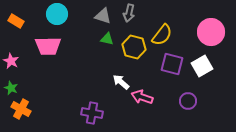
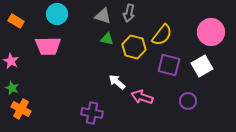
purple square: moved 3 px left, 1 px down
white arrow: moved 4 px left
green star: moved 1 px right
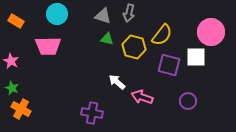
white square: moved 6 px left, 9 px up; rotated 30 degrees clockwise
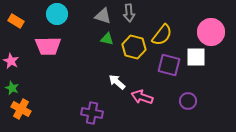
gray arrow: rotated 18 degrees counterclockwise
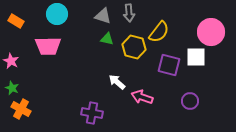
yellow semicircle: moved 3 px left, 3 px up
purple circle: moved 2 px right
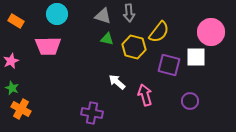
pink star: rotated 21 degrees clockwise
pink arrow: moved 3 px right, 2 px up; rotated 55 degrees clockwise
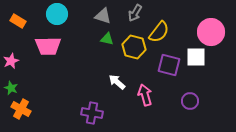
gray arrow: moved 6 px right; rotated 36 degrees clockwise
orange rectangle: moved 2 px right
green star: moved 1 px left
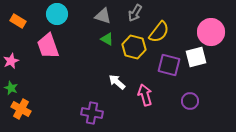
green triangle: rotated 16 degrees clockwise
pink trapezoid: rotated 72 degrees clockwise
white square: rotated 15 degrees counterclockwise
